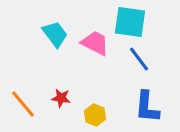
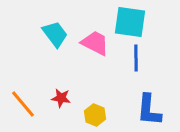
blue line: moved 3 px left, 1 px up; rotated 36 degrees clockwise
blue L-shape: moved 2 px right, 3 px down
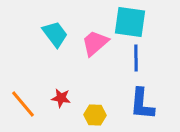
pink trapezoid: rotated 68 degrees counterclockwise
blue L-shape: moved 7 px left, 6 px up
yellow hexagon: rotated 20 degrees counterclockwise
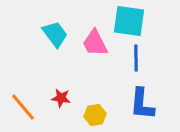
cyan square: moved 1 px left, 1 px up
pink trapezoid: rotated 76 degrees counterclockwise
orange line: moved 3 px down
yellow hexagon: rotated 10 degrees counterclockwise
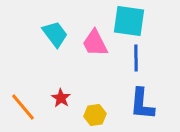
red star: rotated 24 degrees clockwise
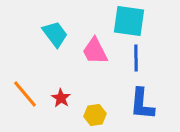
pink trapezoid: moved 8 px down
orange line: moved 2 px right, 13 px up
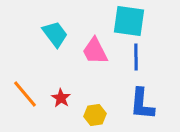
blue line: moved 1 px up
